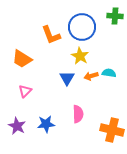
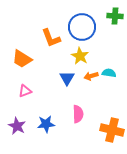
orange L-shape: moved 3 px down
pink triangle: rotated 24 degrees clockwise
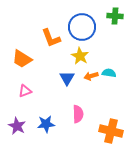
orange cross: moved 1 px left, 1 px down
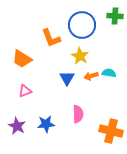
blue circle: moved 2 px up
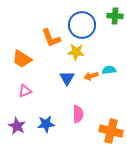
yellow star: moved 4 px left, 4 px up; rotated 24 degrees counterclockwise
cyan semicircle: moved 3 px up; rotated 16 degrees counterclockwise
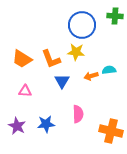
orange L-shape: moved 21 px down
blue triangle: moved 5 px left, 3 px down
pink triangle: rotated 24 degrees clockwise
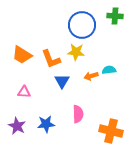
orange trapezoid: moved 4 px up
pink triangle: moved 1 px left, 1 px down
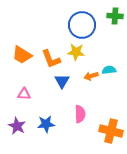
pink triangle: moved 2 px down
pink semicircle: moved 2 px right
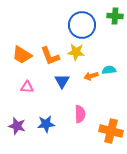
orange L-shape: moved 1 px left, 3 px up
pink triangle: moved 3 px right, 7 px up
purple star: rotated 12 degrees counterclockwise
